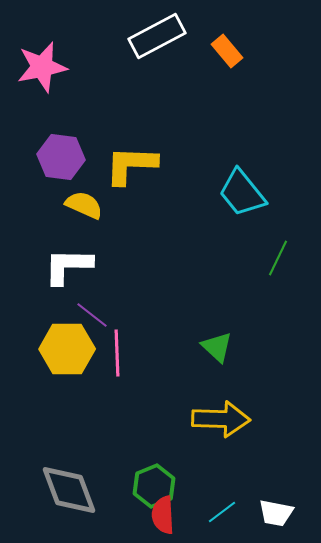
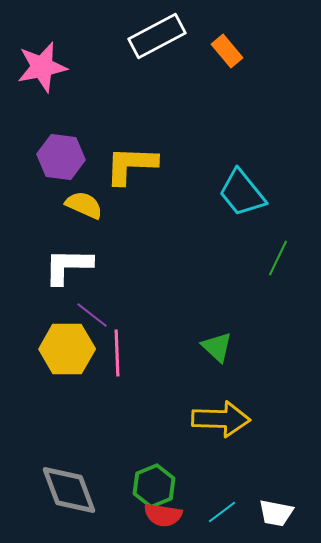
red semicircle: rotated 78 degrees counterclockwise
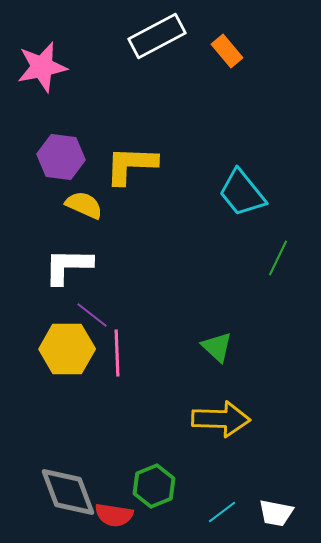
gray diamond: moved 1 px left, 2 px down
red semicircle: moved 49 px left
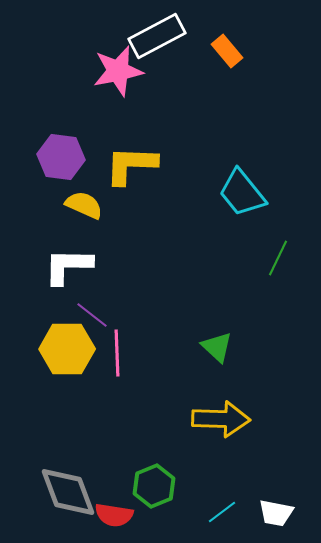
pink star: moved 76 px right, 4 px down
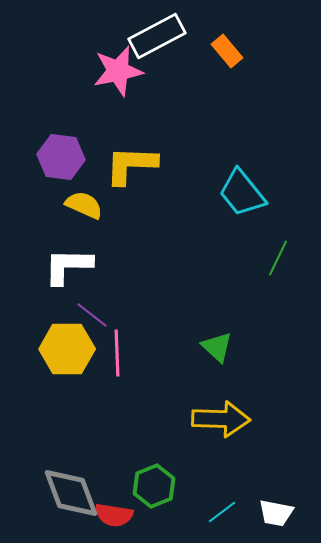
gray diamond: moved 3 px right, 1 px down
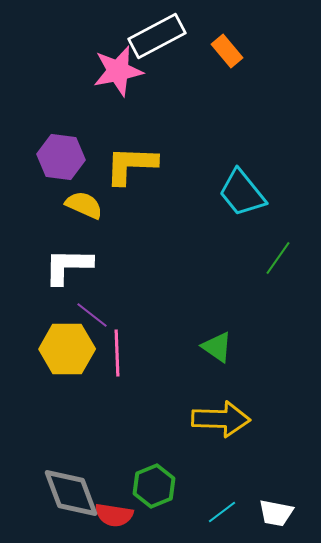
green line: rotated 9 degrees clockwise
green triangle: rotated 8 degrees counterclockwise
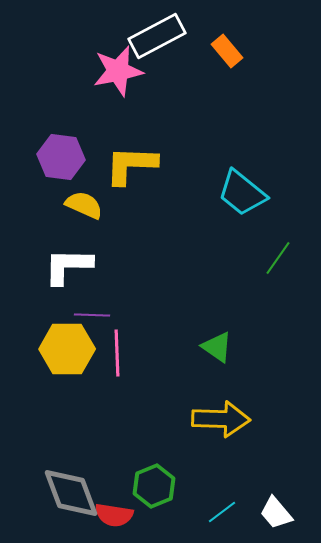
cyan trapezoid: rotated 12 degrees counterclockwise
purple line: rotated 36 degrees counterclockwise
white trapezoid: rotated 39 degrees clockwise
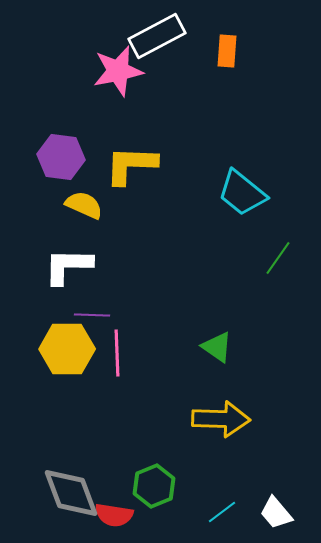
orange rectangle: rotated 44 degrees clockwise
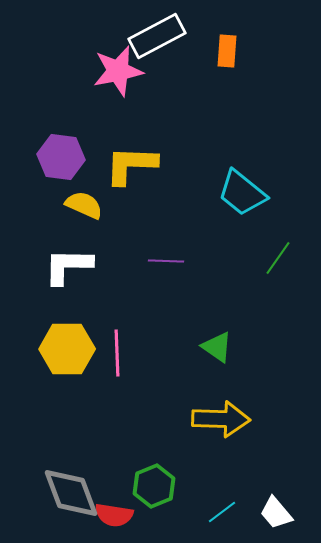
purple line: moved 74 px right, 54 px up
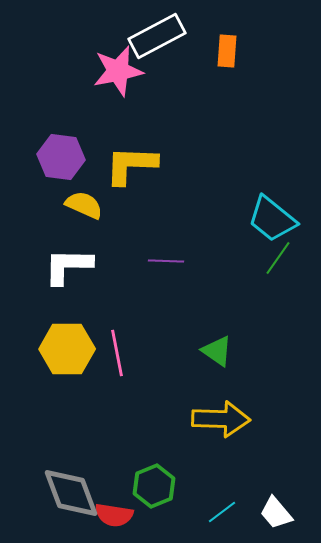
cyan trapezoid: moved 30 px right, 26 px down
green triangle: moved 4 px down
pink line: rotated 9 degrees counterclockwise
